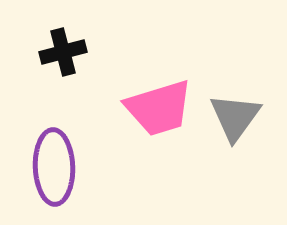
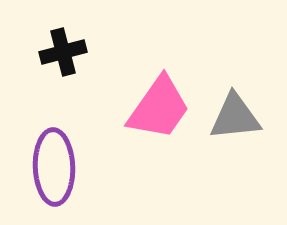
pink trapezoid: rotated 38 degrees counterclockwise
gray triangle: rotated 48 degrees clockwise
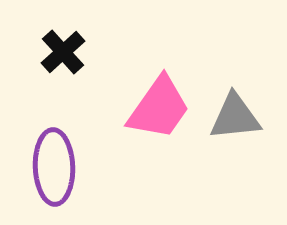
black cross: rotated 27 degrees counterclockwise
